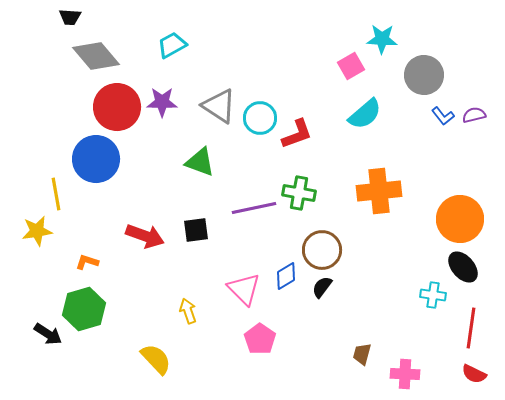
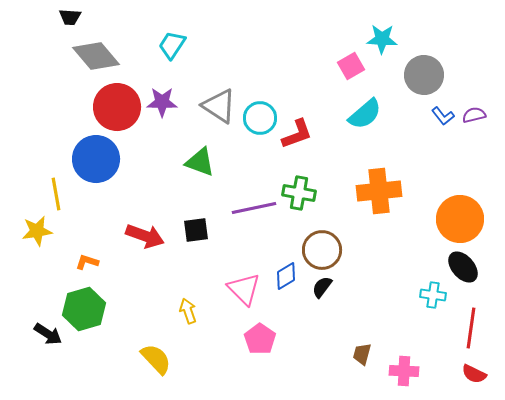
cyan trapezoid: rotated 28 degrees counterclockwise
pink cross: moved 1 px left, 3 px up
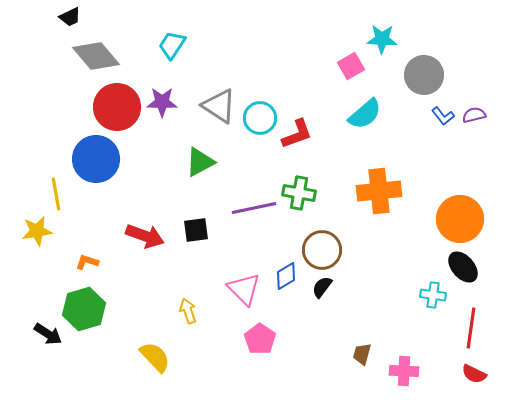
black trapezoid: rotated 30 degrees counterclockwise
green triangle: rotated 48 degrees counterclockwise
yellow semicircle: moved 1 px left, 2 px up
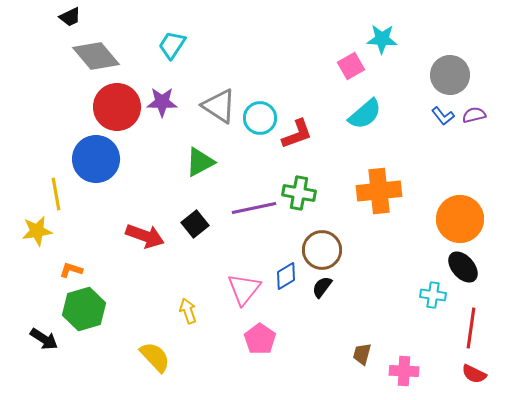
gray circle: moved 26 px right
black square: moved 1 px left, 6 px up; rotated 32 degrees counterclockwise
orange L-shape: moved 16 px left, 8 px down
pink triangle: rotated 24 degrees clockwise
black arrow: moved 4 px left, 5 px down
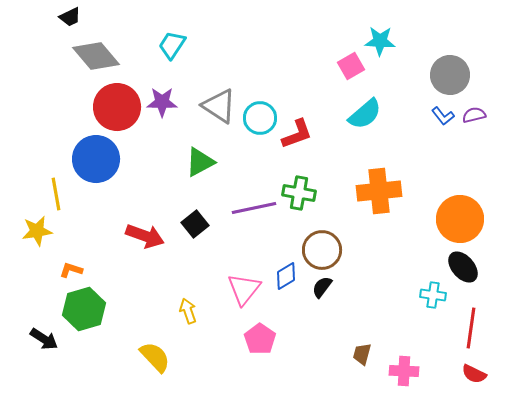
cyan star: moved 2 px left, 2 px down
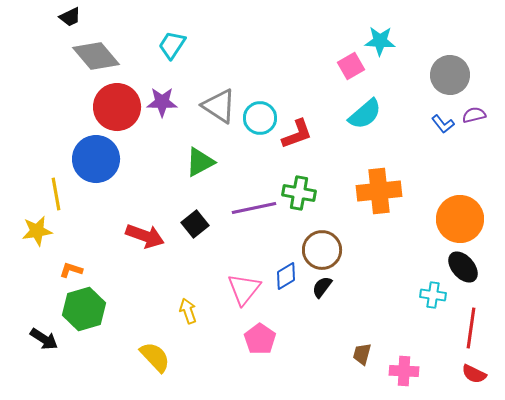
blue L-shape: moved 8 px down
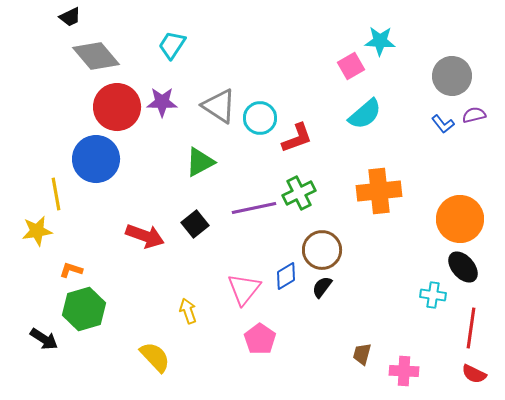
gray circle: moved 2 px right, 1 px down
red L-shape: moved 4 px down
green cross: rotated 36 degrees counterclockwise
